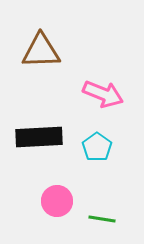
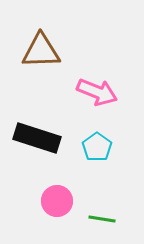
pink arrow: moved 6 px left, 2 px up
black rectangle: moved 2 px left, 1 px down; rotated 21 degrees clockwise
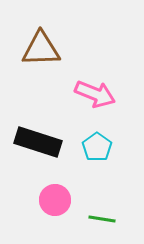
brown triangle: moved 2 px up
pink arrow: moved 2 px left, 2 px down
black rectangle: moved 1 px right, 4 px down
pink circle: moved 2 px left, 1 px up
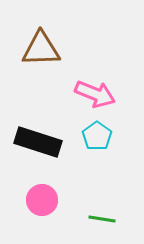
cyan pentagon: moved 11 px up
pink circle: moved 13 px left
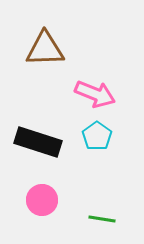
brown triangle: moved 4 px right
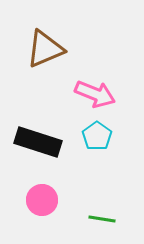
brown triangle: rotated 21 degrees counterclockwise
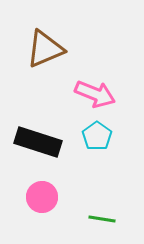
pink circle: moved 3 px up
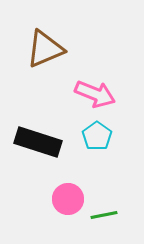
pink circle: moved 26 px right, 2 px down
green line: moved 2 px right, 4 px up; rotated 20 degrees counterclockwise
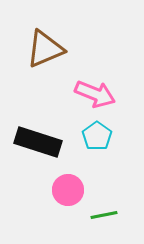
pink circle: moved 9 px up
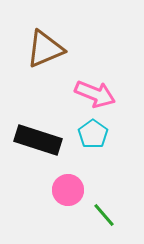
cyan pentagon: moved 4 px left, 2 px up
black rectangle: moved 2 px up
green line: rotated 60 degrees clockwise
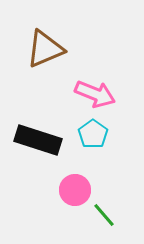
pink circle: moved 7 px right
